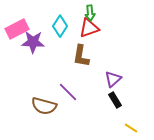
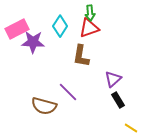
black rectangle: moved 3 px right
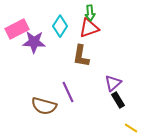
purple star: moved 1 px right
purple triangle: moved 4 px down
purple line: rotated 20 degrees clockwise
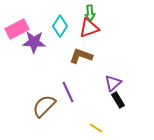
brown L-shape: rotated 100 degrees clockwise
brown semicircle: rotated 120 degrees clockwise
yellow line: moved 35 px left
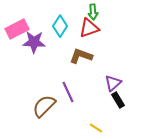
green arrow: moved 3 px right, 1 px up
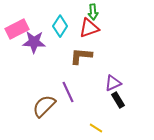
brown L-shape: rotated 15 degrees counterclockwise
purple triangle: rotated 18 degrees clockwise
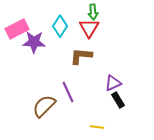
red triangle: rotated 40 degrees counterclockwise
yellow line: moved 1 px right, 1 px up; rotated 24 degrees counterclockwise
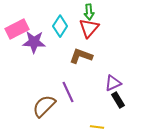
green arrow: moved 4 px left
red triangle: rotated 10 degrees clockwise
brown L-shape: rotated 15 degrees clockwise
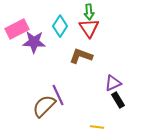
red triangle: rotated 15 degrees counterclockwise
purple line: moved 10 px left, 3 px down
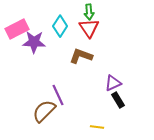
brown semicircle: moved 5 px down
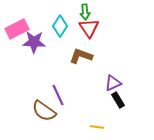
green arrow: moved 4 px left
brown semicircle: rotated 100 degrees counterclockwise
